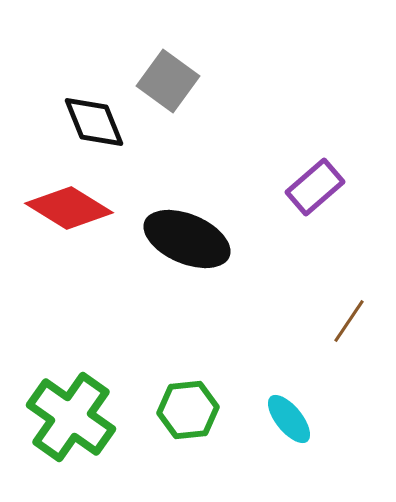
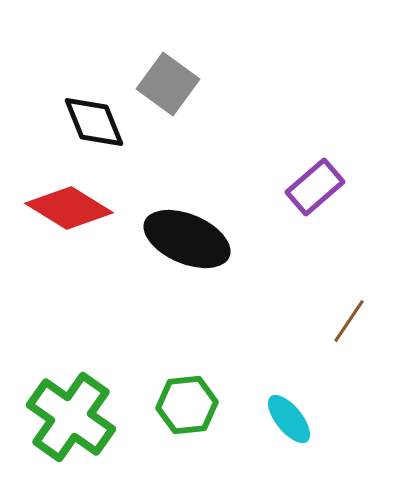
gray square: moved 3 px down
green hexagon: moved 1 px left, 5 px up
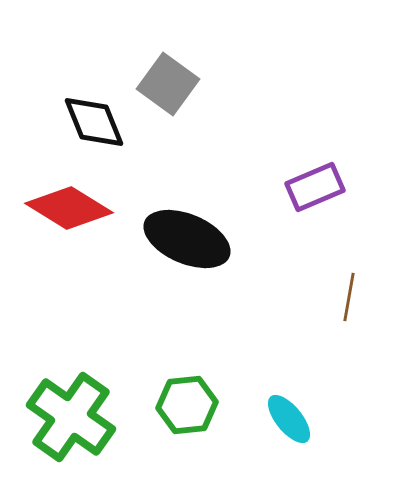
purple rectangle: rotated 18 degrees clockwise
brown line: moved 24 px up; rotated 24 degrees counterclockwise
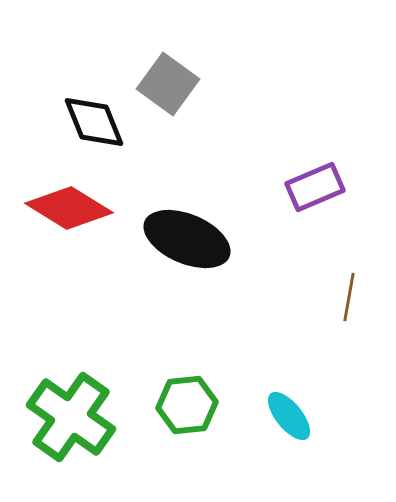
cyan ellipse: moved 3 px up
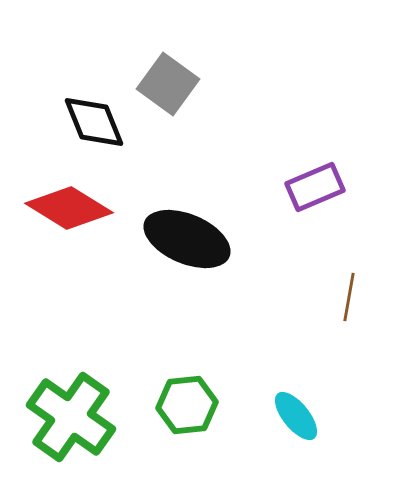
cyan ellipse: moved 7 px right
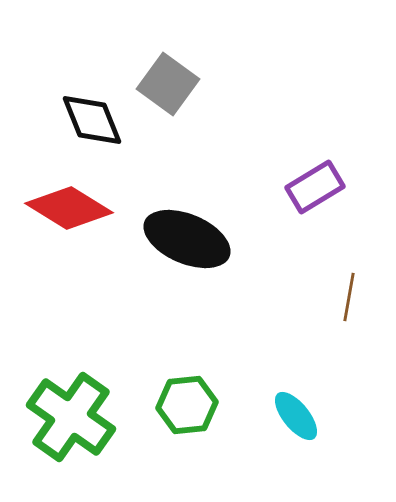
black diamond: moved 2 px left, 2 px up
purple rectangle: rotated 8 degrees counterclockwise
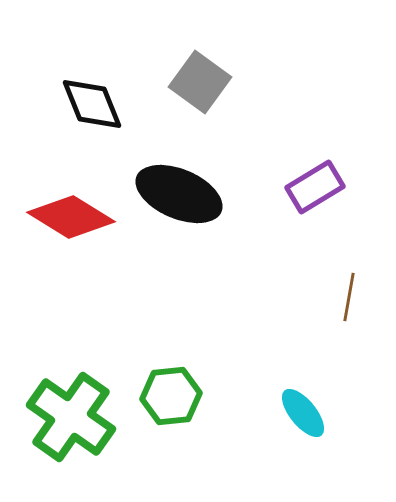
gray square: moved 32 px right, 2 px up
black diamond: moved 16 px up
red diamond: moved 2 px right, 9 px down
black ellipse: moved 8 px left, 45 px up
green hexagon: moved 16 px left, 9 px up
cyan ellipse: moved 7 px right, 3 px up
